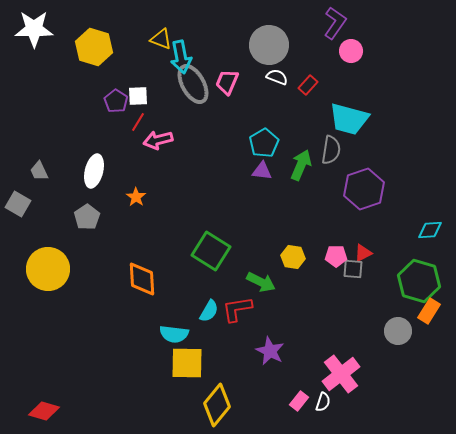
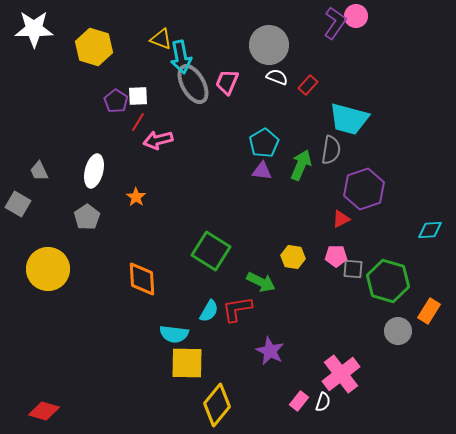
pink circle at (351, 51): moved 5 px right, 35 px up
red triangle at (363, 253): moved 22 px left, 34 px up
green hexagon at (419, 281): moved 31 px left
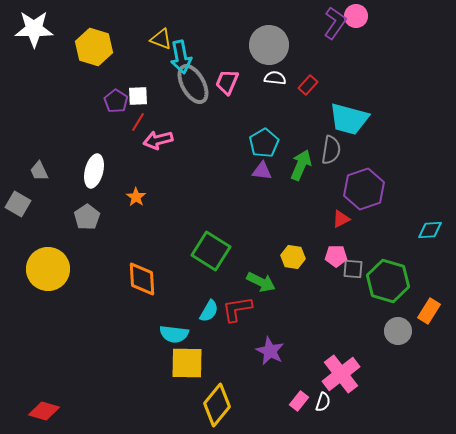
white semicircle at (277, 77): moved 2 px left, 1 px down; rotated 15 degrees counterclockwise
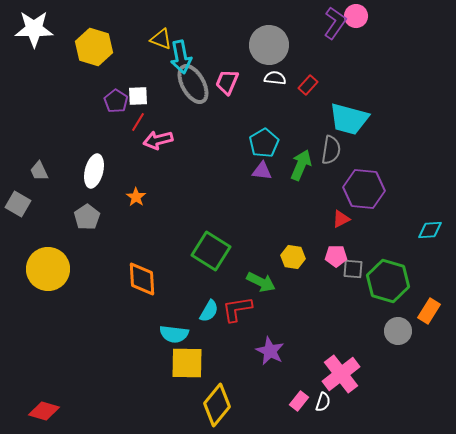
purple hexagon at (364, 189): rotated 24 degrees clockwise
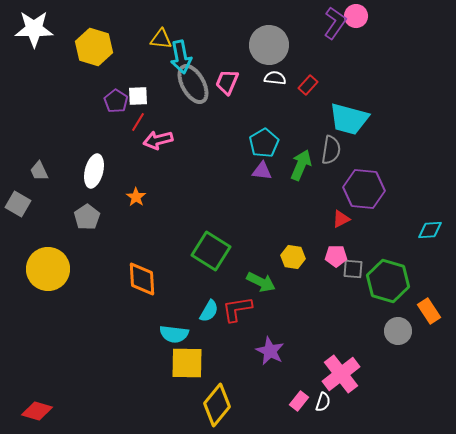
yellow triangle at (161, 39): rotated 15 degrees counterclockwise
orange rectangle at (429, 311): rotated 65 degrees counterclockwise
red diamond at (44, 411): moved 7 px left
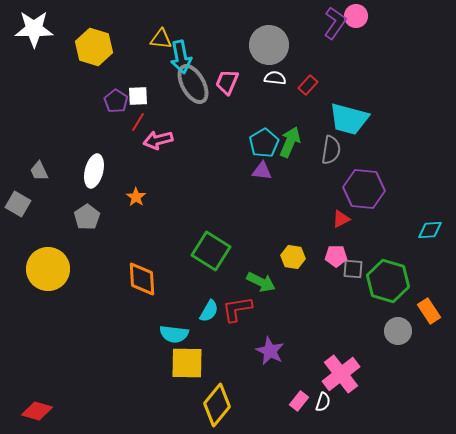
green arrow at (301, 165): moved 11 px left, 23 px up
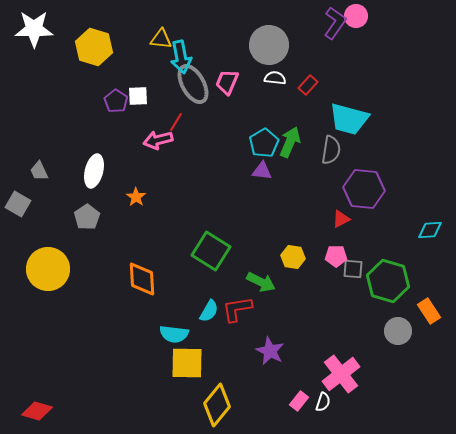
red line at (138, 122): moved 38 px right
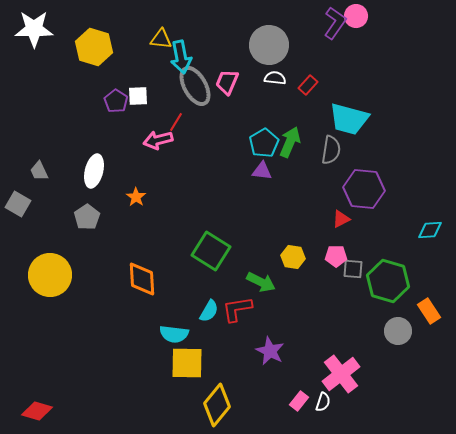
gray ellipse at (193, 84): moved 2 px right, 2 px down
yellow circle at (48, 269): moved 2 px right, 6 px down
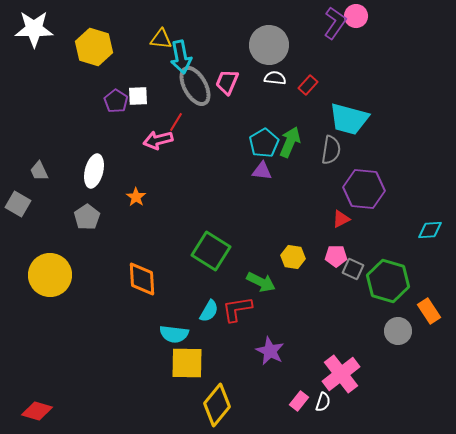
gray square at (353, 269): rotated 20 degrees clockwise
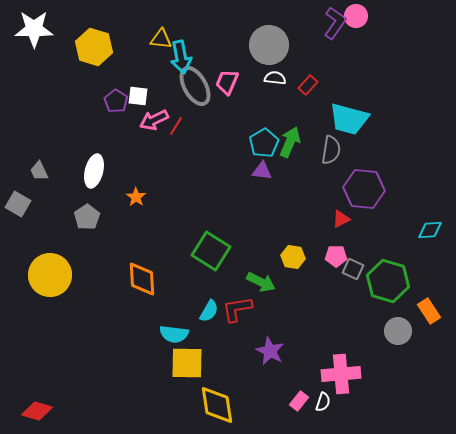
white square at (138, 96): rotated 10 degrees clockwise
red line at (176, 122): moved 4 px down
pink arrow at (158, 140): moved 4 px left, 20 px up; rotated 12 degrees counterclockwise
pink cross at (341, 374): rotated 33 degrees clockwise
yellow diamond at (217, 405): rotated 48 degrees counterclockwise
